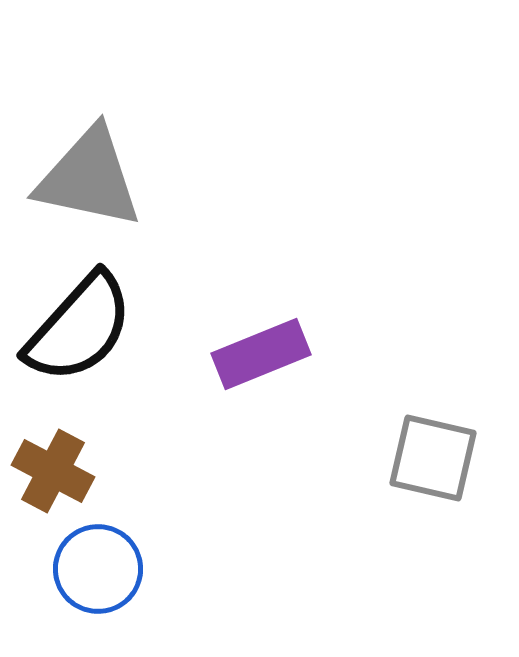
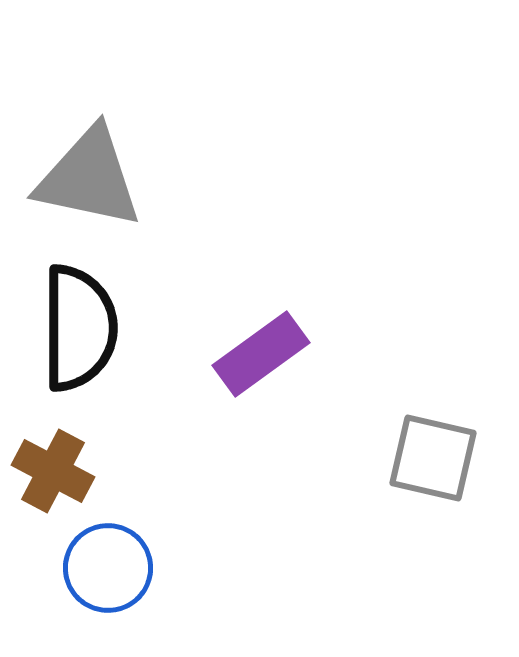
black semicircle: rotated 42 degrees counterclockwise
purple rectangle: rotated 14 degrees counterclockwise
blue circle: moved 10 px right, 1 px up
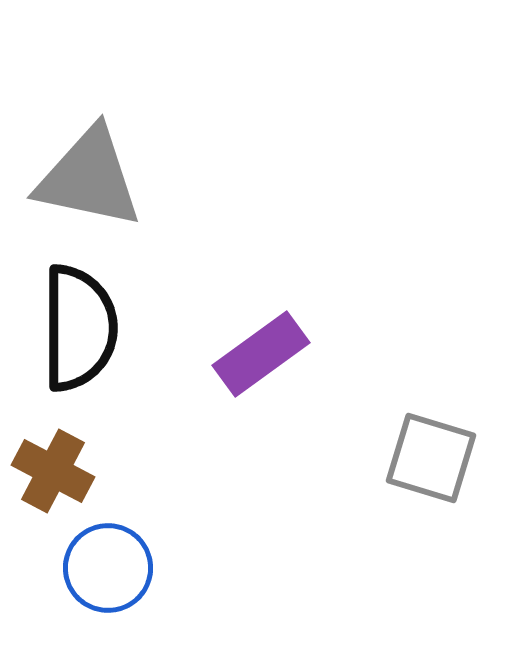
gray square: moved 2 px left; rotated 4 degrees clockwise
